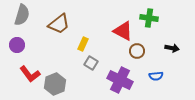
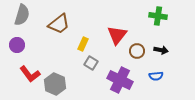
green cross: moved 9 px right, 2 px up
red triangle: moved 6 px left, 4 px down; rotated 40 degrees clockwise
black arrow: moved 11 px left, 2 px down
gray hexagon: rotated 15 degrees counterclockwise
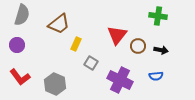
yellow rectangle: moved 7 px left
brown circle: moved 1 px right, 5 px up
red L-shape: moved 10 px left, 3 px down
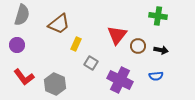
red L-shape: moved 4 px right
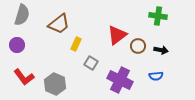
red triangle: rotated 15 degrees clockwise
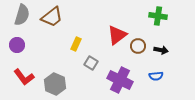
brown trapezoid: moved 7 px left, 7 px up
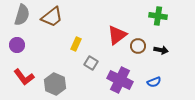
blue semicircle: moved 2 px left, 6 px down; rotated 16 degrees counterclockwise
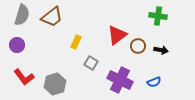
yellow rectangle: moved 2 px up
gray hexagon: rotated 20 degrees clockwise
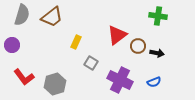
purple circle: moved 5 px left
black arrow: moved 4 px left, 3 px down
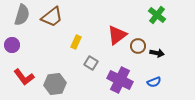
green cross: moved 1 px left, 1 px up; rotated 30 degrees clockwise
gray hexagon: rotated 10 degrees clockwise
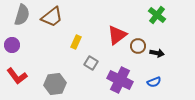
red L-shape: moved 7 px left, 1 px up
